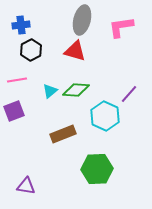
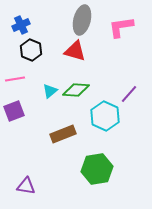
blue cross: rotated 18 degrees counterclockwise
black hexagon: rotated 10 degrees counterclockwise
pink line: moved 2 px left, 1 px up
green hexagon: rotated 8 degrees counterclockwise
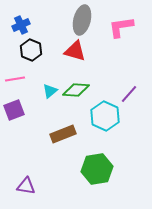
purple square: moved 1 px up
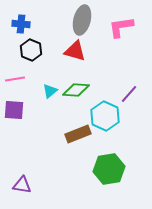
blue cross: moved 1 px up; rotated 30 degrees clockwise
purple square: rotated 25 degrees clockwise
brown rectangle: moved 15 px right
green hexagon: moved 12 px right
purple triangle: moved 4 px left, 1 px up
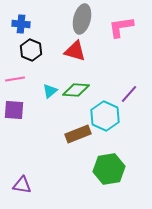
gray ellipse: moved 1 px up
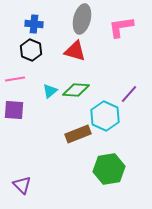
blue cross: moved 13 px right
purple triangle: rotated 36 degrees clockwise
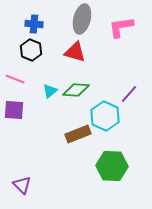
red triangle: moved 1 px down
pink line: rotated 30 degrees clockwise
green hexagon: moved 3 px right, 3 px up; rotated 12 degrees clockwise
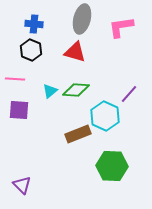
pink line: rotated 18 degrees counterclockwise
purple square: moved 5 px right
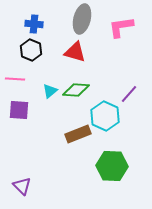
purple triangle: moved 1 px down
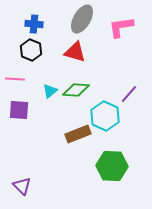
gray ellipse: rotated 16 degrees clockwise
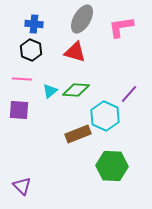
pink line: moved 7 px right
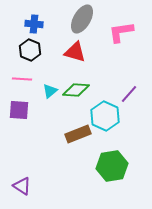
pink L-shape: moved 5 px down
black hexagon: moved 1 px left
green hexagon: rotated 12 degrees counterclockwise
purple triangle: rotated 12 degrees counterclockwise
